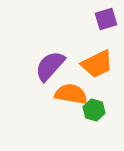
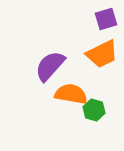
orange trapezoid: moved 5 px right, 10 px up
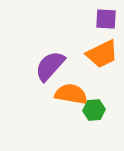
purple square: rotated 20 degrees clockwise
green hexagon: rotated 20 degrees counterclockwise
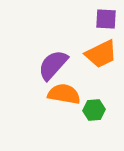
orange trapezoid: moved 1 px left
purple semicircle: moved 3 px right, 1 px up
orange semicircle: moved 7 px left
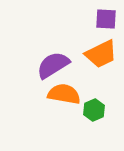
purple semicircle: rotated 16 degrees clockwise
green hexagon: rotated 20 degrees counterclockwise
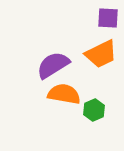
purple square: moved 2 px right, 1 px up
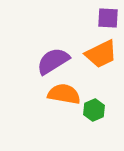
purple semicircle: moved 4 px up
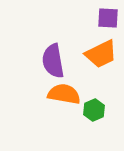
purple semicircle: rotated 68 degrees counterclockwise
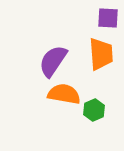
orange trapezoid: rotated 68 degrees counterclockwise
purple semicircle: rotated 44 degrees clockwise
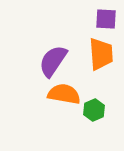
purple square: moved 2 px left, 1 px down
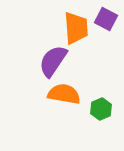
purple square: rotated 25 degrees clockwise
orange trapezoid: moved 25 px left, 26 px up
green hexagon: moved 7 px right, 1 px up
